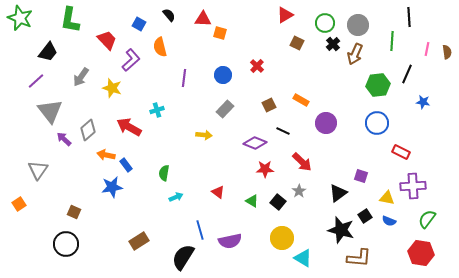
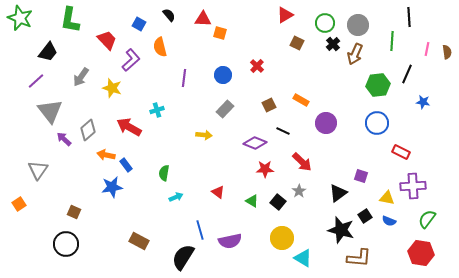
brown rectangle at (139, 241): rotated 60 degrees clockwise
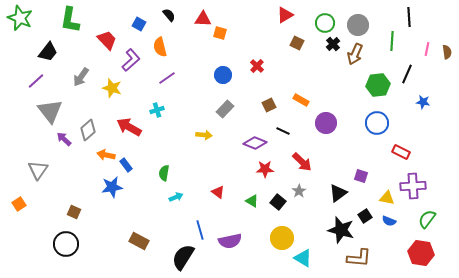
purple line at (184, 78): moved 17 px left; rotated 48 degrees clockwise
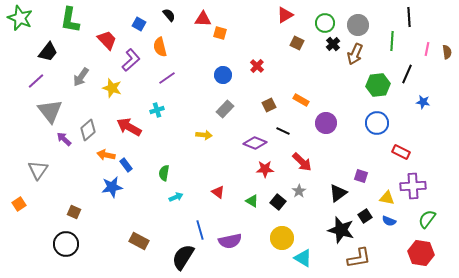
brown L-shape at (359, 258): rotated 15 degrees counterclockwise
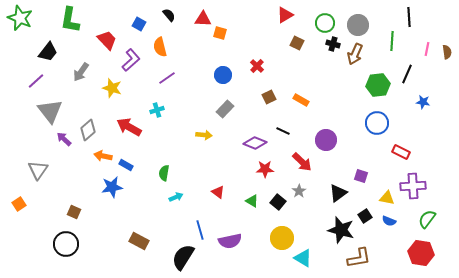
black cross at (333, 44): rotated 32 degrees counterclockwise
gray arrow at (81, 77): moved 5 px up
brown square at (269, 105): moved 8 px up
purple circle at (326, 123): moved 17 px down
orange arrow at (106, 155): moved 3 px left, 1 px down
blue rectangle at (126, 165): rotated 24 degrees counterclockwise
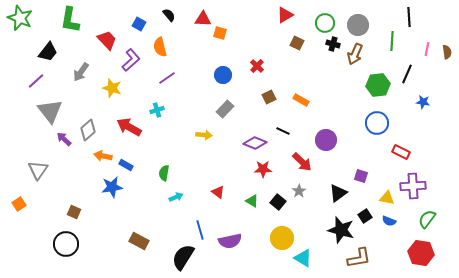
red star at (265, 169): moved 2 px left
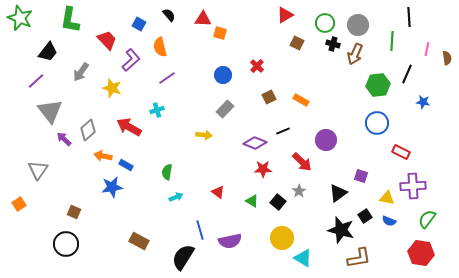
brown semicircle at (447, 52): moved 6 px down
black line at (283, 131): rotated 48 degrees counterclockwise
green semicircle at (164, 173): moved 3 px right, 1 px up
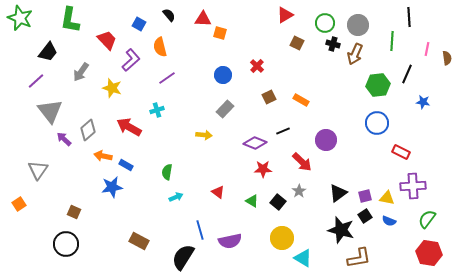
purple square at (361, 176): moved 4 px right, 20 px down; rotated 32 degrees counterclockwise
red hexagon at (421, 253): moved 8 px right
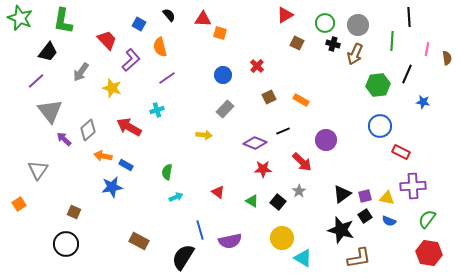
green L-shape at (70, 20): moved 7 px left, 1 px down
blue circle at (377, 123): moved 3 px right, 3 px down
black triangle at (338, 193): moved 4 px right, 1 px down
